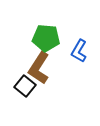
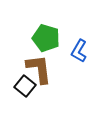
green pentagon: rotated 12 degrees clockwise
brown L-shape: moved 1 px down; rotated 140 degrees clockwise
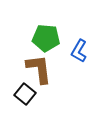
green pentagon: rotated 12 degrees counterclockwise
black square: moved 8 px down
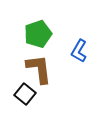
green pentagon: moved 8 px left, 4 px up; rotated 24 degrees counterclockwise
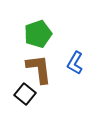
blue L-shape: moved 4 px left, 12 px down
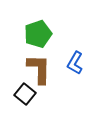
brown L-shape: rotated 8 degrees clockwise
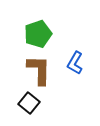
brown L-shape: moved 1 px down
black square: moved 4 px right, 9 px down
